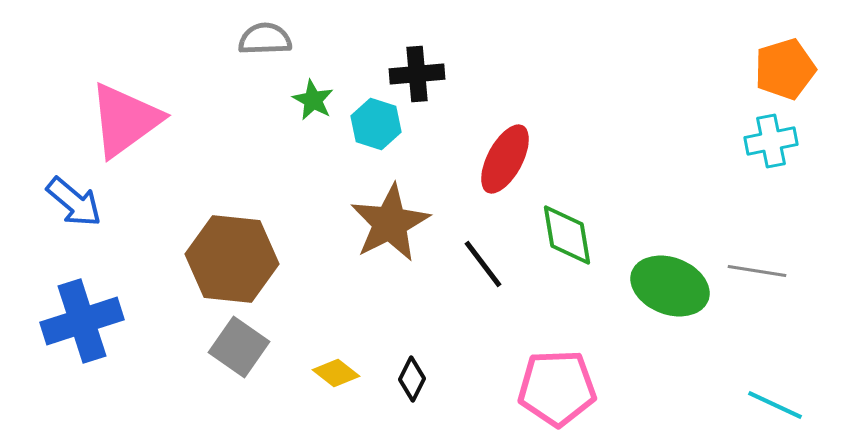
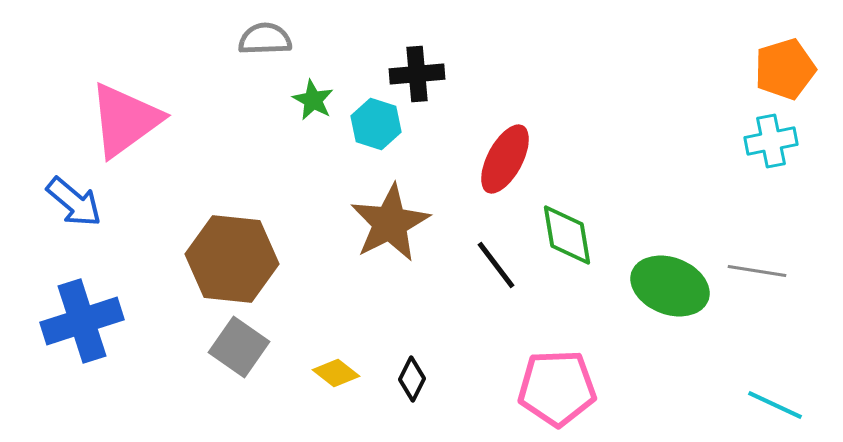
black line: moved 13 px right, 1 px down
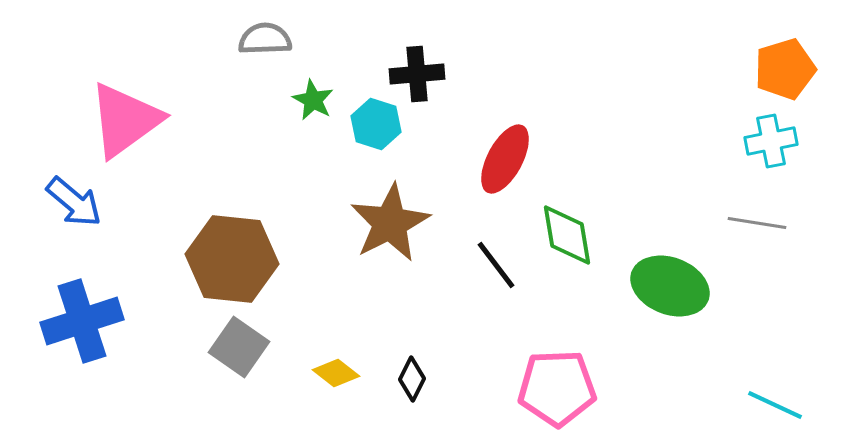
gray line: moved 48 px up
